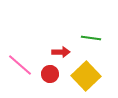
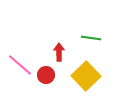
red arrow: moved 2 px left; rotated 90 degrees counterclockwise
red circle: moved 4 px left, 1 px down
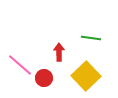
red circle: moved 2 px left, 3 px down
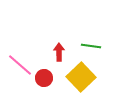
green line: moved 8 px down
yellow square: moved 5 px left, 1 px down
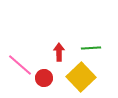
green line: moved 2 px down; rotated 12 degrees counterclockwise
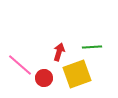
green line: moved 1 px right, 1 px up
red arrow: rotated 18 degrees clockwise
yellow square: moved 4 px left, 3 px up; rotated 24 degrees clockwise
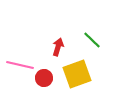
green line: moved 7 px up; rotated 48 degrees clockwise
red arrow: moved 1 px left, 5 px up
pink line: rotated 28 degrees counterclockwise
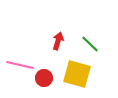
green line: moved 2 px left, 4 px down
red arrow: moved 6 px up
yellow square: rotated 36 degrees clockwise
